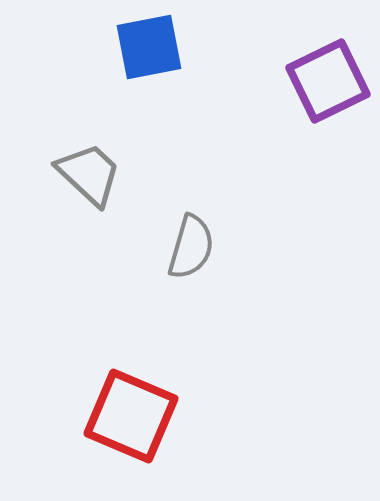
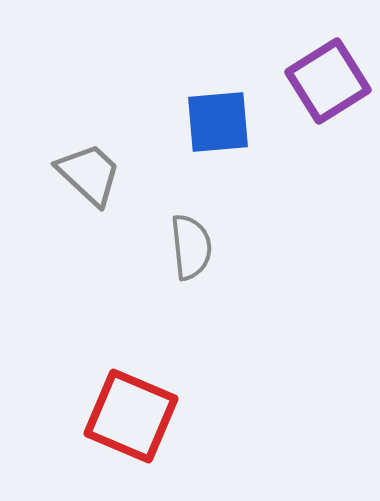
blue square: moved 69 px right, 75 px down; rotated 6 degrees clockwise
purple square: rotated 6 degrees counterclockwise
gray semicircle: rotated 22 degrees counterclockwise
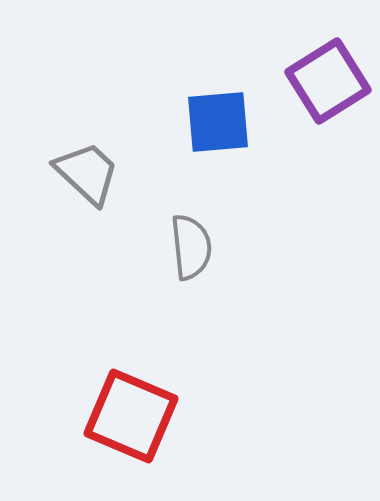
gray trapezoid: moved 2 px left, 1 px up
